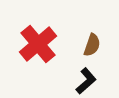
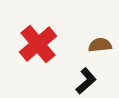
brown semicircle: moved 8 px right; rotated 115 degrees counterclockwise
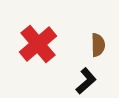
brown semicircle: moved 2 px left; rotated 95 degrees clockwise
